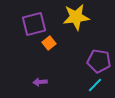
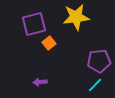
purple pentagon: rotated 15 degrees counterclockwise
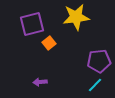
purple square: moved 2 px left
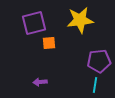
yellow star: moved 4 px right, 3 px down
purple square: moved 2 px right, 1 px up
orange square: rotated 32 degrees clockwise
cyan line: rotated 35 degrees counterclockwise
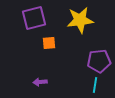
purple square: moved 5 px up
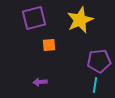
yellow star: rotated 16 degrees counterclockwise
orange square: moved 2 px down
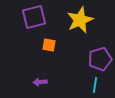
purple square: moved 1 px up
orange square: rotated 16 degrees clockwise
purple pentagon: moved 1 px right, 2 px up; rotated 10 degrees counterclockwise
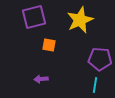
purple pentagon: rotated 20 degrees clockwise
purple arrow: moved 1 px right, 3 px up
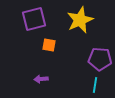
purple square: moved 2 px down
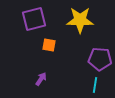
yellow star: rotated 24 degrees clockwise
purple arrow: rotated 128 degrees clockwise
